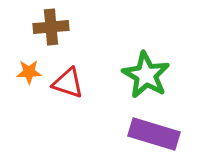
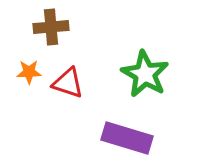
green star: moved 1 px left, 1 px up
purple rectangle: moved 27 px left, 4 px down
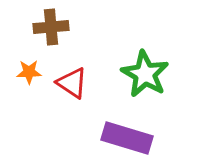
red triangle: moved 4 px right; rotated 16 degrees clockwise
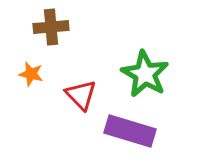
orange star: moved 2 px right, 2 px down; rotated 15 degrees clockwise
red triangle: moved 9 px right, 12 px down; rotated 12 degrees clockwise
purple rectangle: moved 3 px right, 7 px up
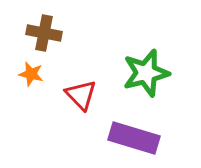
brown cross: moved 7 px left, 6 px down; rotated 16 degrees clockwise
green star: moved 1 px right, 1 px up; rotated 27 degrees clockwise
purple rectangle: moved 4 px right, 7 px down
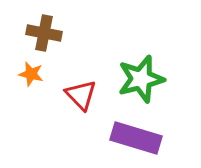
green star: moved 5 px left, 6 px down
purple rectangle: moved 2 px right
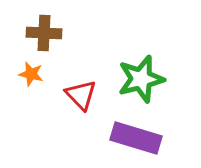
brown cross: rotated 8 degrees counterclockwise
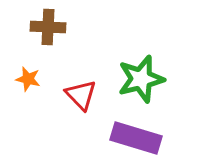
brown cross: moved 4 px right, 6 px up
orange star: moved 3 px left, 5 px down
